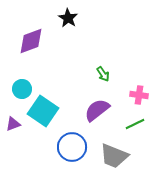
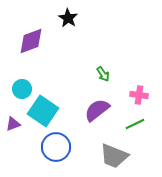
blue circle: moved 16 px left
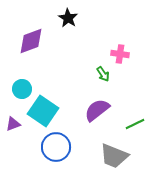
pink cross: moved 19 px left, 41 px up
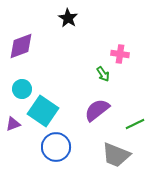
purple diamond: moved 10 px left, 5 px down
gray trapezoid: moved 2 px right, 1 px up
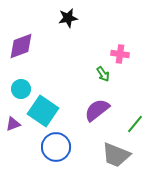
black star: rotated 30 degrees clockwise
cyan circle: moved 1 px left
green line: rotated 24 degrees counterclockwise
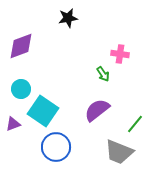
gray trapezoid: moved 3 px right, 3 px up
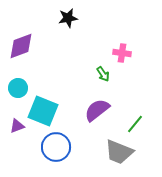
pink cross: moved 2 px right, 1 px up
cyan circle: moved 3 px left, 1 px up
cyan square: rotated 12 degrees counterclockwise
purple triangle: moved 4 px right, 2 px down
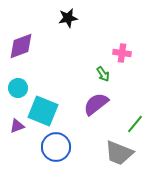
purple semicircle: moved 1 px left, 6 px up
gray trapezoid: moved 1 px down
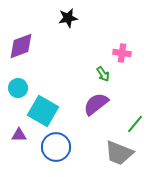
cyan square: rotated 8 degrees clockwise
purple triangle: moved 2 px right, 9 px down; rotated 21 degrees clockwise
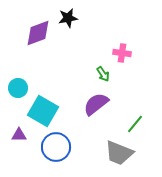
purple diamond: moved 17 px right, 13 px up
